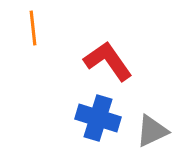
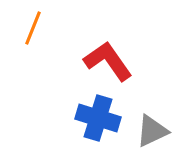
orange line: rotated 28 degrees clockwise
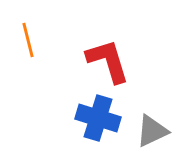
orange line: moved 5 px left, 12 px down; rotated 36 degrees counterclockwise
red L-shape: rotated 18 degrees clockwise
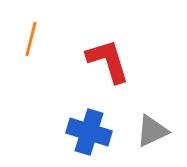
orange line: moved 3 px right, 1 px up; rotated 28 degrees clockwise
blue cross: moved 9 px left, 14 px down
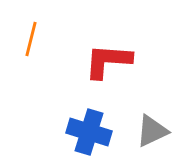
red L-shape: rotated 69 degrees counterclockwise
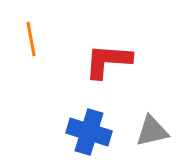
orange line: rotated 24 degrees counterclockwise
gray triangle: rotated 12 degrees clockwise
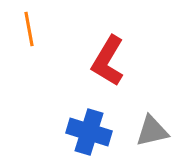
orange line: moved 2 px left, 10 px up
red L-shape: rotated 63 degrees counterclockwise
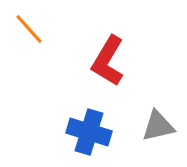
orange line: rotated 32 degrees counterclockwise
gray triangle: moved 6 px right, 5 px up
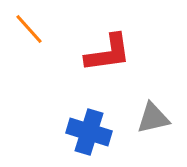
red L-shape: moved 8 px up; rotated 129 degrees counterclockwise
gray triangle: moved 5 px left, 8 px up
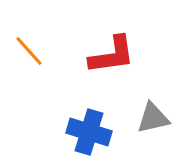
orange line: moved 22 px down
red L-shape: moved 4 px right, 2 px down
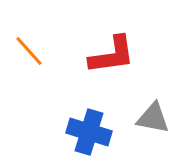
gray triangle: rotated 24 degrees clockwise
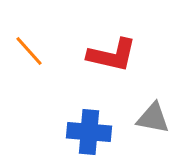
red L-shape: rotated 21 degrees clockwise
blue cross: rotated 12 degrees counterclockwise
